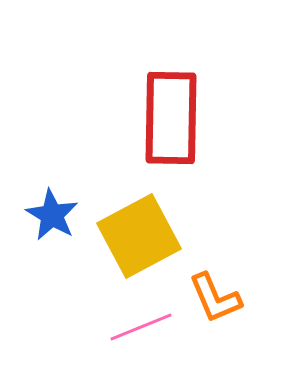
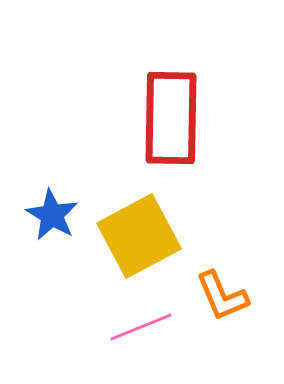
orange L-shape: moved 7 px right, 2 px up
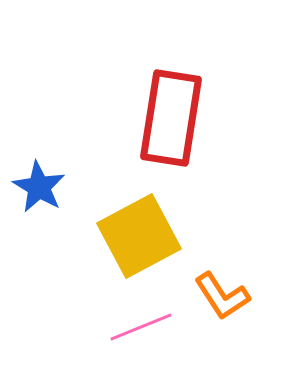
red rectangle: rotated 8 degrees clockwise
blue star: moved 13 px left, 28 px up
orange L-shape: rotated 10 degrees counterclockwise
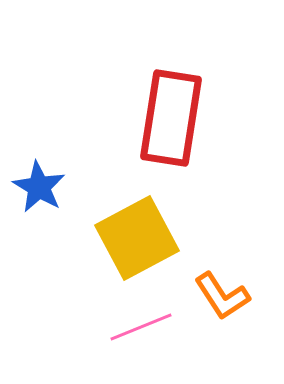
yellow square: moved 2 px left, 2 px down
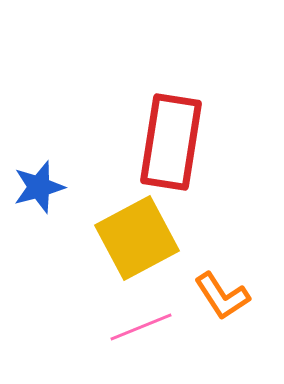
red rectangle: moved 24 px down
blue star: rotated 26 degrees clockwise
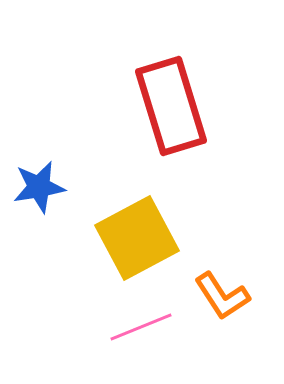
red rectangle: moved 36 px up; rotated 26 degrees counterclockwise
blue star: rotated 6 degrees clockwise
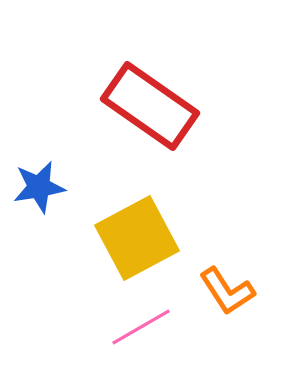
red rectangle: moved 21 px left; rotated 38 degrees counterclockwise
orange L-shape: moved 5 px right, 5 px up
pink line: rotated 8 degrees counterclockwise
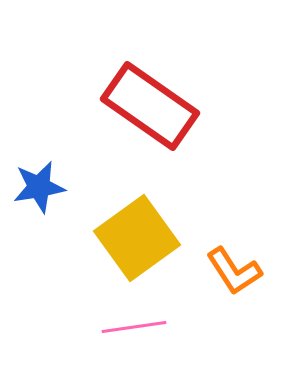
yellow square: rotated 8 degrees counterclockwise
orange L-shape: moved 7 px right, 20 px up
pink line: moved 7 px left; rotated 22 degrees clockwise
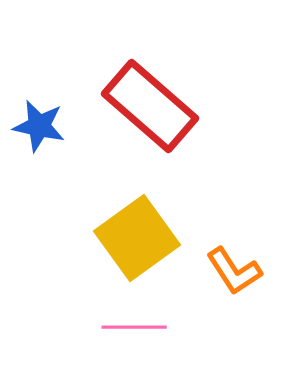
red rectangle: rotated 6 degrees clockwise
blue star: moved 61 px up; rotated 22 degrees clockwise
pink line: rotated 8 degrees clockwise
